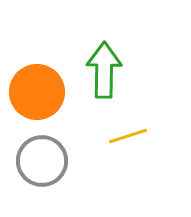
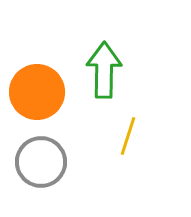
yellow line: rotated 54 degrees counterclockwise
gray circle: moved 1 px left, 1 px down
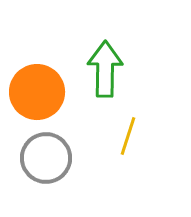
green arrow: moved 1 px right, 1 px up
gray circle: moved 5 px right, 4 px up
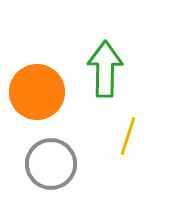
gray circle: moved 5 px right, 6 px down
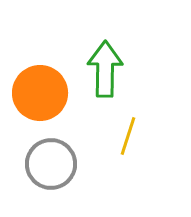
orange circle: moved 3 px right, 1 px down
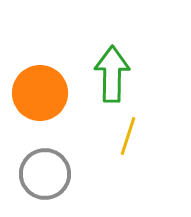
green arrow: moved 7 px right, 5 px down
gray circle: moved 6 px left, 10 px down
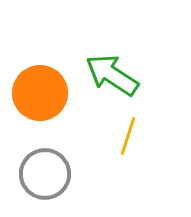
green arrow: moved 1 px down; rotated 58 degrees counterclockwise
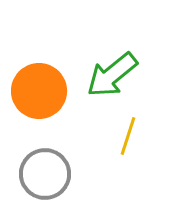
green arrow: rotated 72 degrees counterclockwise
orange circle: moved 1 px left, 2 px up
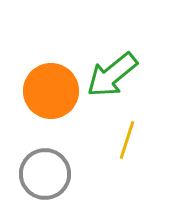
orange circle: moved 12 px right
yellow line: moved 1 px left, 4 px down
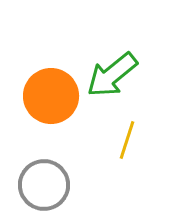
orange circle: moved 5 px down
gray circle: moved 1 px left, 11 px down
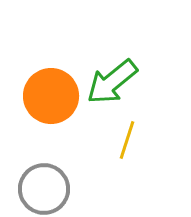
green arrow: moved 7 px down
gray circle: moved 4 px down
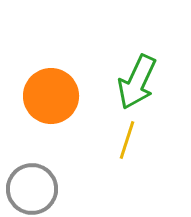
green arrow: moved 25 px right; rotated 26 degrees counterclockwise
gray circle: moved 12 px left
